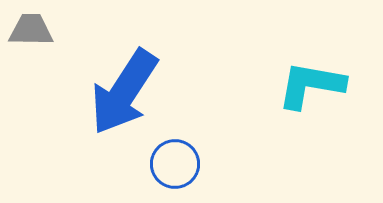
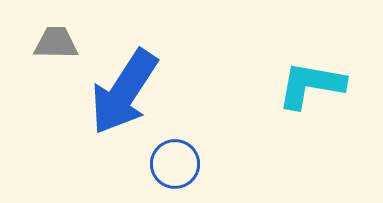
gray trapezoid: moved 25 px right, 13 px down
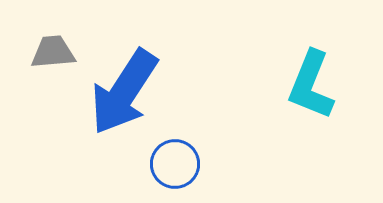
gray trapezoid: moved 3 px left, 9 px down; rotated 6 degrees counterclockwise
cyan L-shape: rotated 78 degrees counterclockwise
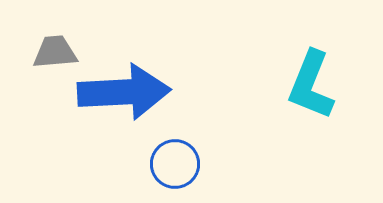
gray trapezoid: moved 2 px right
blue arrow: rotated 126 degrees counterclockwise
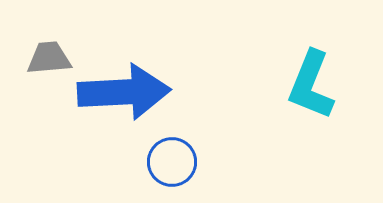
gray trapezoid: moved 6 px left, 6 px down
blue circle: moved 3 px left, 2 px up
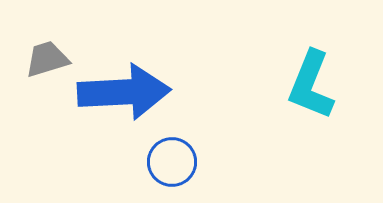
gray trapezoid: moved 2 px left, 1 px down; rotated 12 degrees counterclockwise
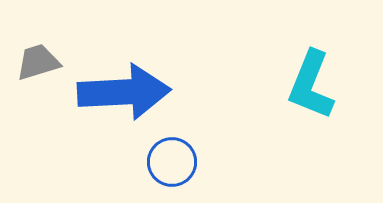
gray trapezoid: moved 9 px left, 3 px down
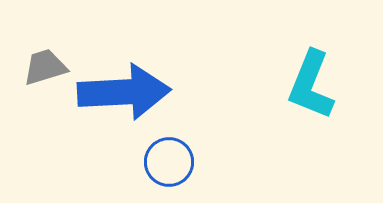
gray trapezoid: moved 7 px right, 5 px down
blue circle: moved 3 px left
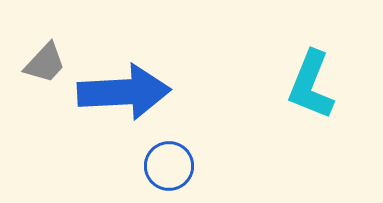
gray trapezoid: moved 4 px up; rotated 150 degrees clockwise
blue circle: moved 4 px down
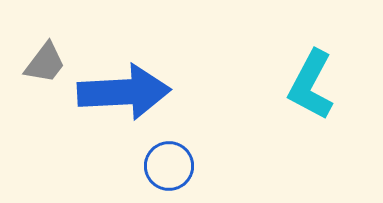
gray trapezoid: rotated 6 degrees counterclockwise
cyan L-shape: rotated 6 degrees clockwise
